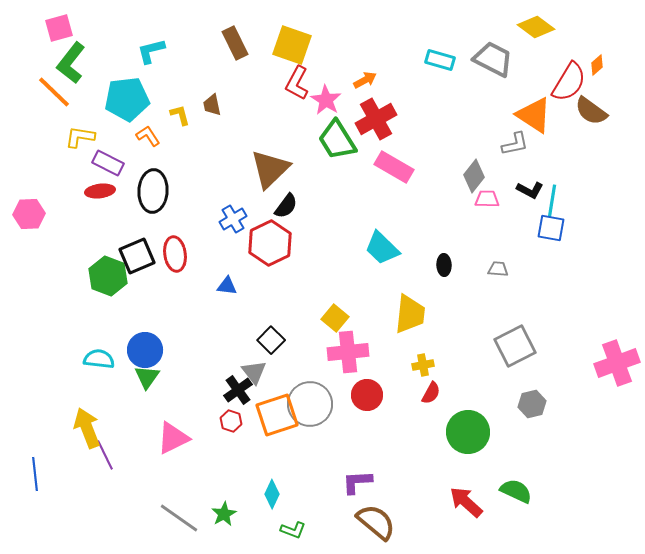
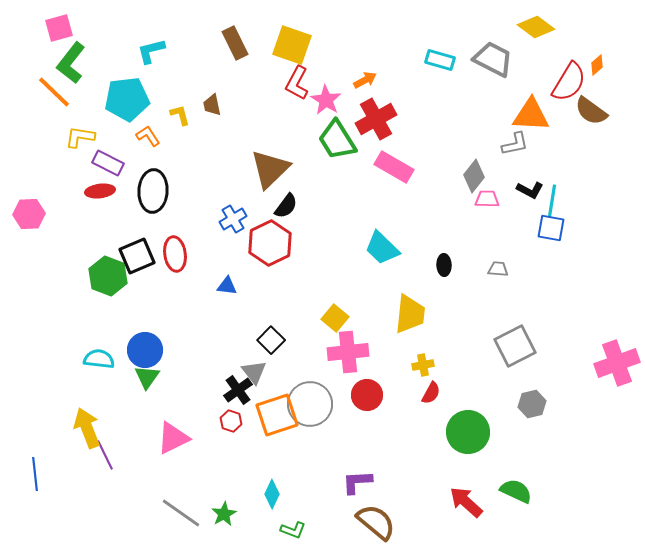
orange triangle at (534, 115): moved 3 px left; rotated 30 degrees counterclockwise
gray line at (179, 518): moved 2 px right, 5 px up
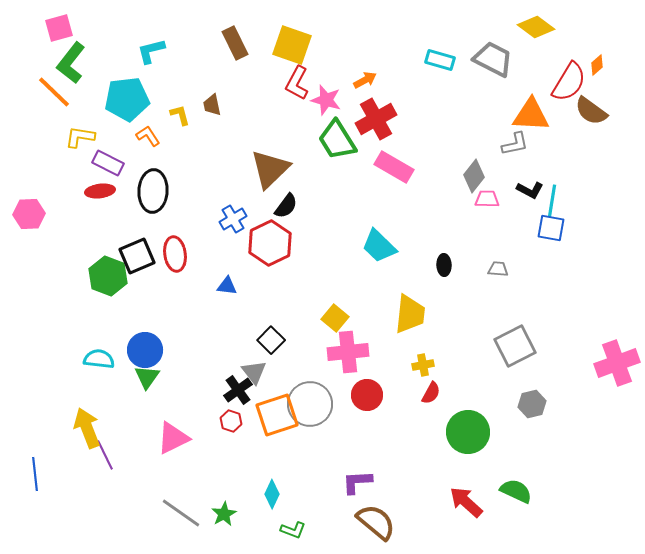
pink star at (326, 100): rotated 16 degrees counterclockwise
cyan trapezoid at (382, 248): moved 3 px left, 2 px up
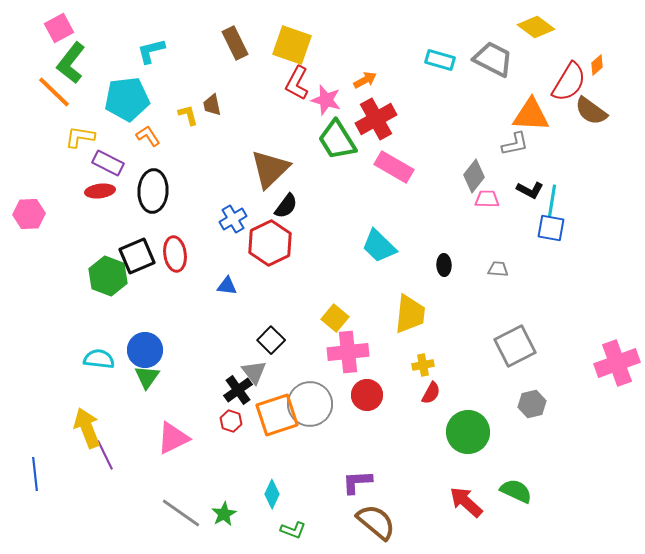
pink square at (59, 28): rotated 12 degrees counterclockwise
yellow L-shape at (180, 115): moved 8 px right
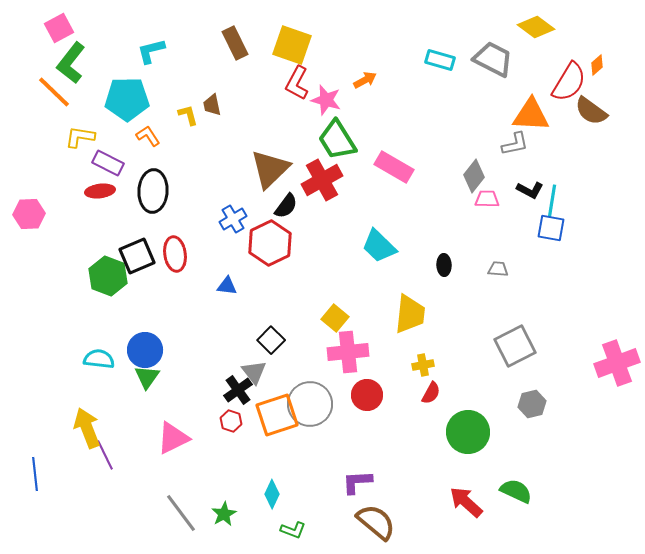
cyan pentagon at (127, 99): rotated 6 degrees clockwise
red cross at (376, 119): moved 54 px left, 61 px down
gray line at (181, 513): rotated 18 degrees clockwise
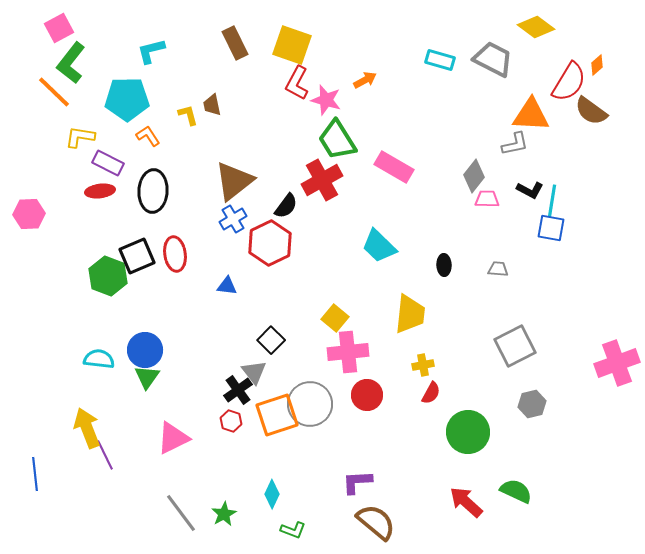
brown triangle at (270, 169): moved 36 px left, 12 px down; rotated 6 degrees clockwise
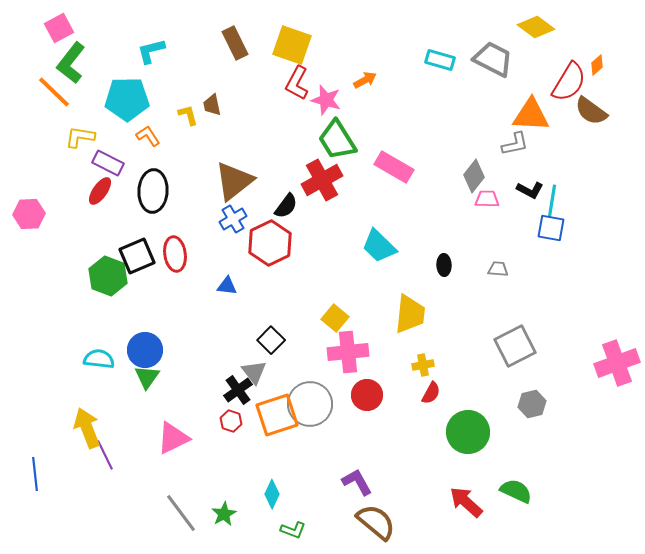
red ellipse at (100, 191): rotated 48 degrees counterclockwise
purple L-shape at (357, 482): rotated 64 degrees clockwise
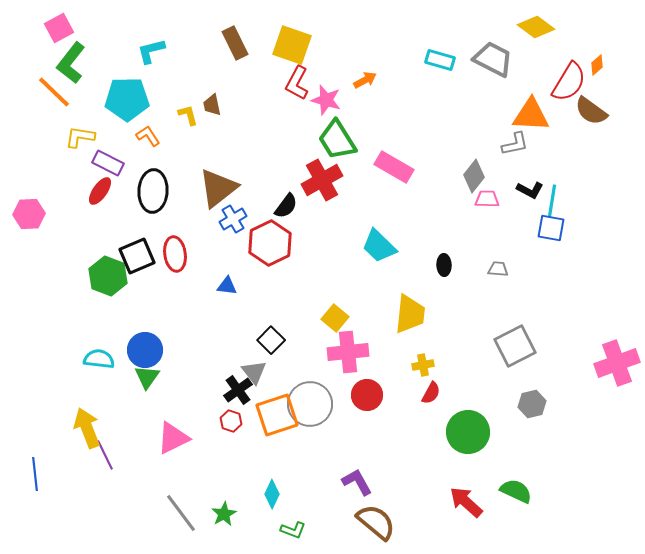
brown triangle at (234, 181): moved 16 px left, 7 px down
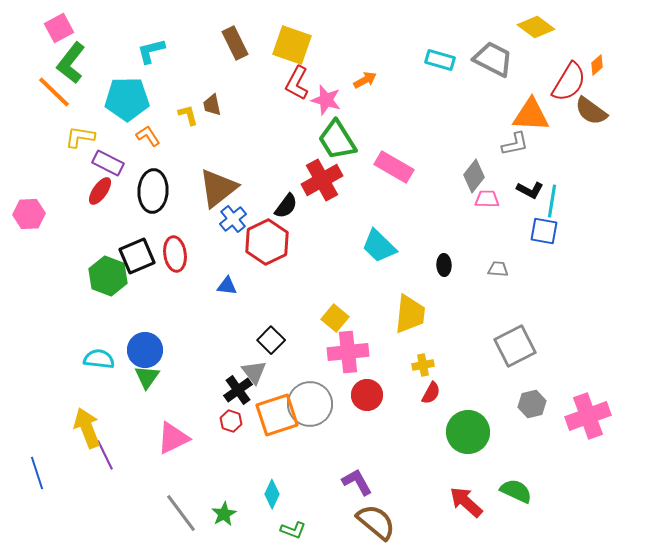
blue cross at (233, 219): rotated 8 degrees counterclockwise
blue square at (551, 228): moved 7 px left, 3 px down
red hexagon at (270, 243): moved 3 px left, 1 px up
pink cross at (617, 363): moved 29 px left, 53 px down
blue line at (35, 474): moved 2 px right, 1 px up; rotated 12 degrees counterclockwise
